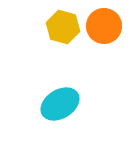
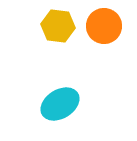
yellow hexagon: moved 5 px left, 1 px up; rotated 8 degrees counterclockwise
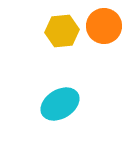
yellow hexagon: moved 4 px right, 5 px down; rotated 12 degrees counterclockwise
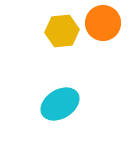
orange circle: moved 1 px left, 3 px up
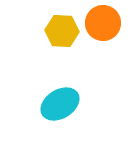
yellow hexagon: rotated 8 degrees clockwise
